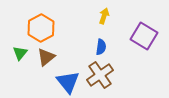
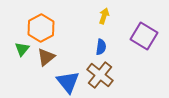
green triangle: moved 2 px right, 4 px up
brown cross: rotated 16 degrees counterclockwise
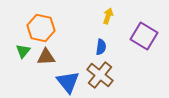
yellow arrow: moved 4 px right
orange hexagon: rotated 20 degrees counterclockwise
green triangle: moved 1 px right, 2 px down
brown triangle: rotated 36 degrees clockwise
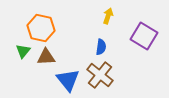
blue triangle: moved 2 px up
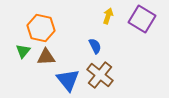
purple square: moved 2 px left, 17 px up
blue semicircle: moved 6 px left, 1 px up; rotated 35 degrees counterclockwise
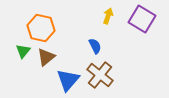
brown triangle: rotated 36 degrees counterclockwise
blue triangle: rotated 20 degrees clockwise
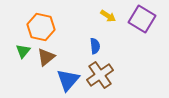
yellow arrow: rotated 105 degrees clockwise
orange hexagon: moved 1 px up
blue semicircle: rotated 21 degrees clockwise
brown cross: rotated 16 degrees clockwise
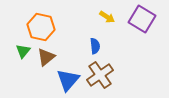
yellow arrow: moved 1 px left, 1 px down
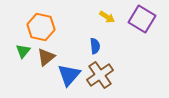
blue triangle: moved 1 px right, 5 px up
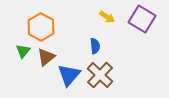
orange hexagon: rotated 16 degrees clockwise
brown cross: rotated 12 degrees counterclockwise
